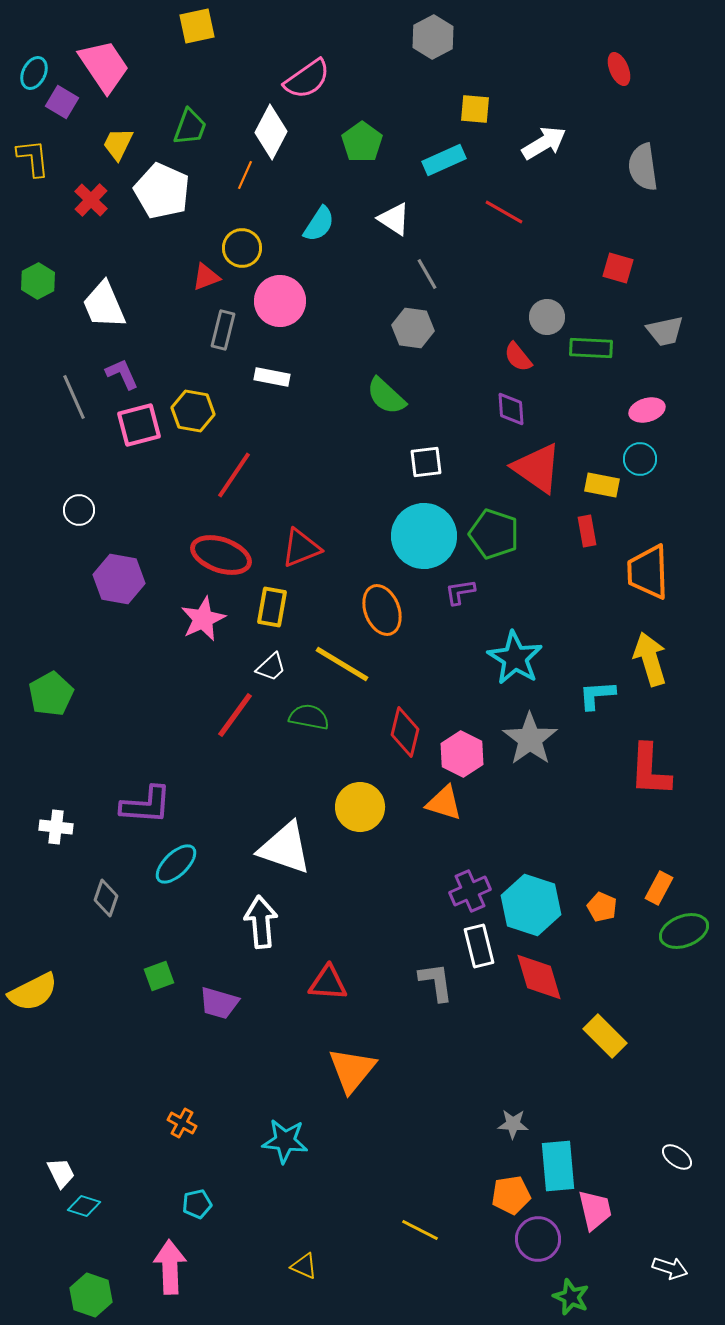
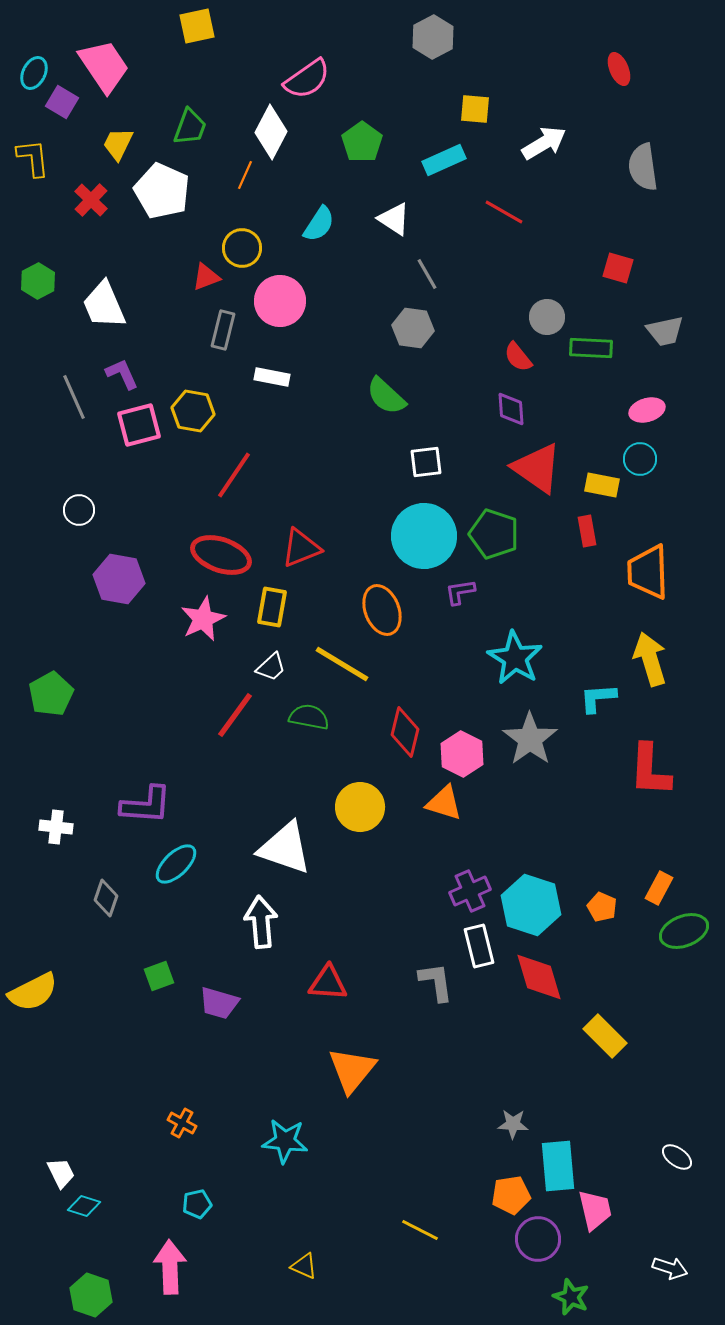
cyan L-shape at (597, 695): moved 1 px right, 3 px down
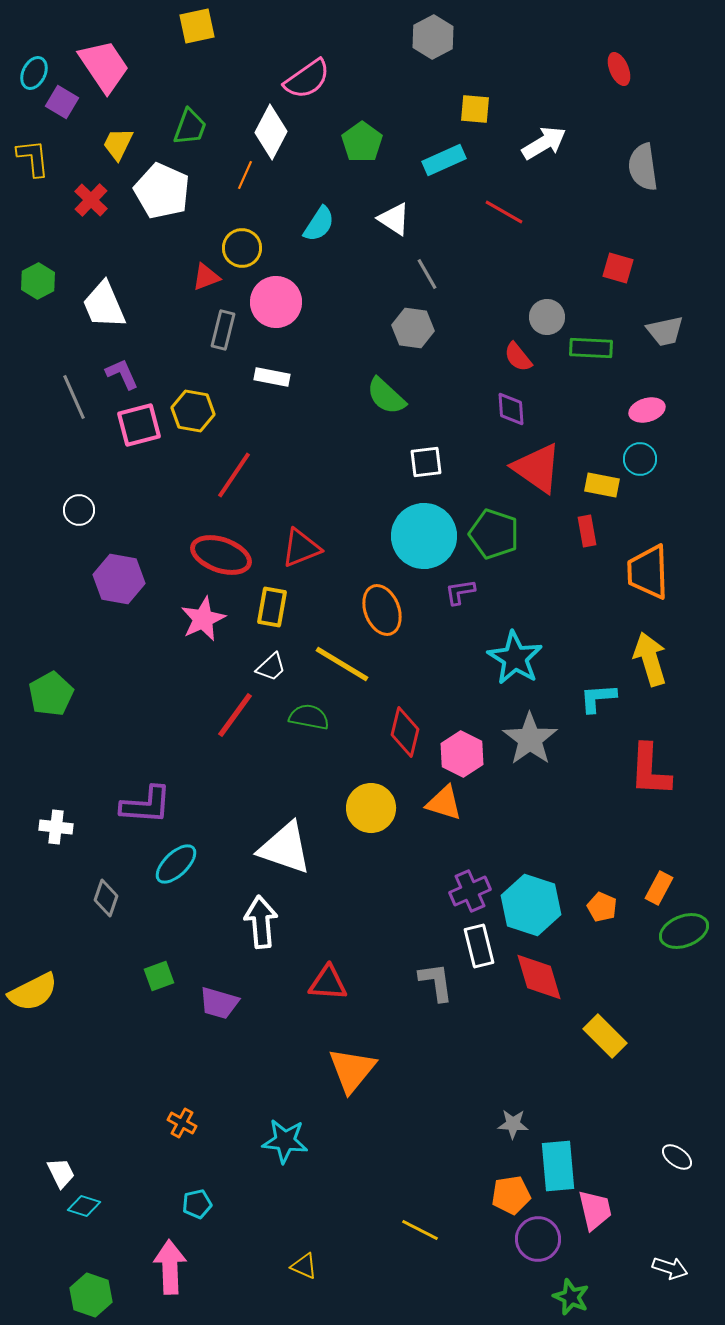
pink circle at (280, 301): moved 4 px left, 1 px down
yellow circle at (360, 807): moved 11 px right, 1 px down
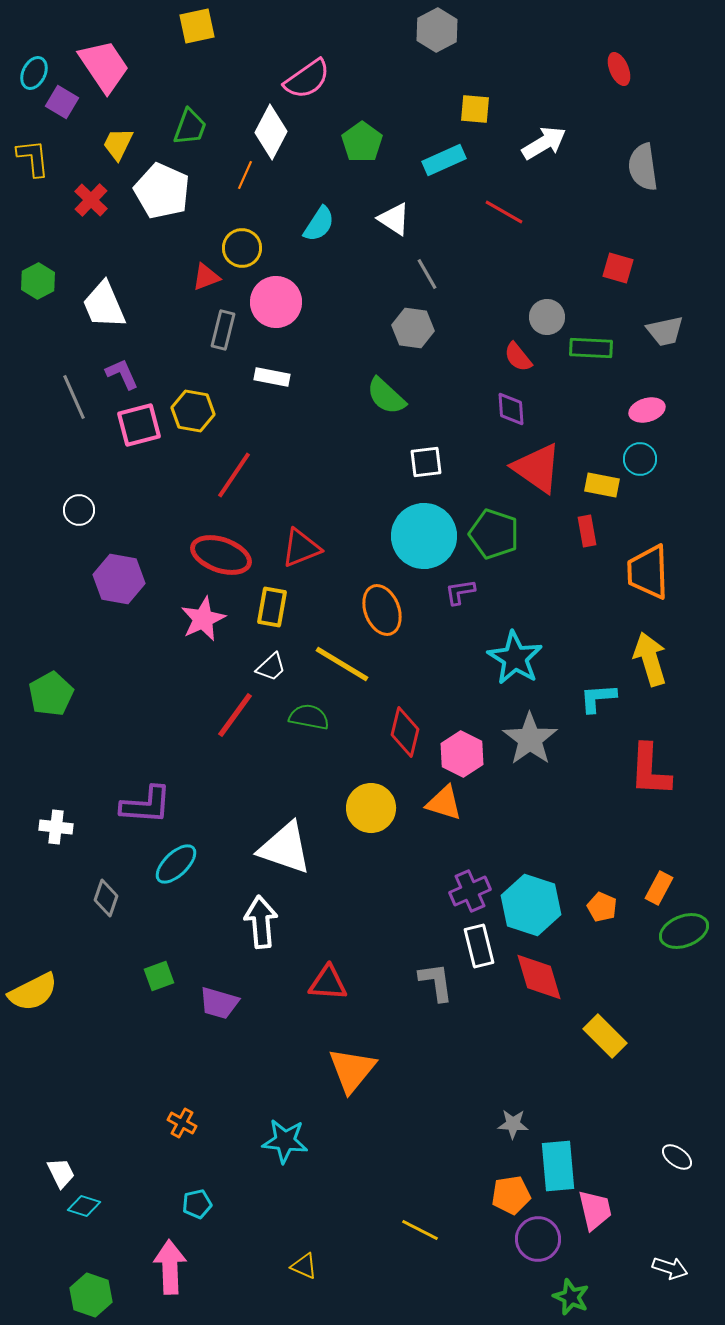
gray hexagon at (433, 37): moved 4 px right, 7 px up
